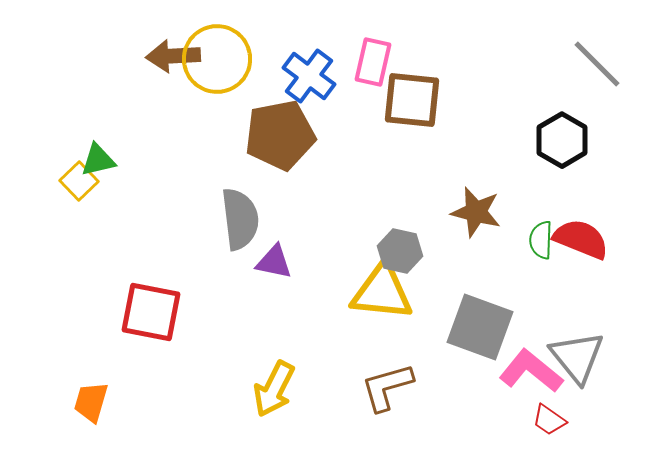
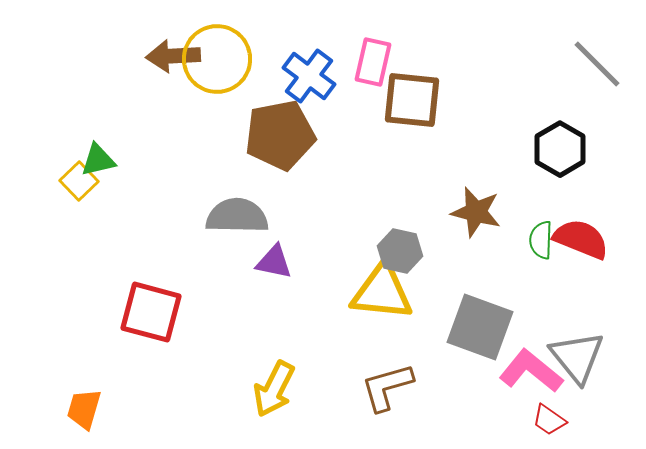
black hexagon: moved 2 px left, 9 px down
gray semicircle: moved 3 px left, 3 px up; rotated 82 degrees counterclockwise
red square: rotated 4 degrees clockwise
orange trapezoid: moved 7 px left, 7 px down
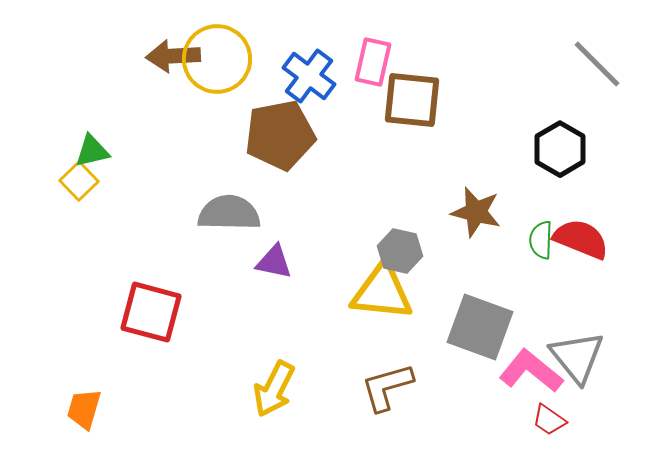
green triangle: moved 6 px left, 9 px up
gray semicircle: moved 8 px left, 3 px up
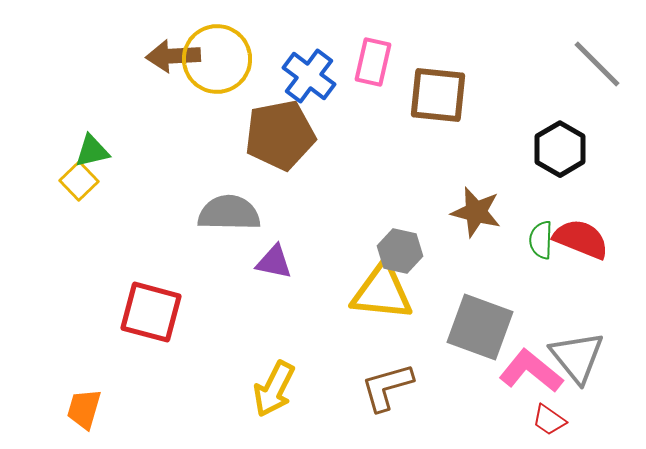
brown square: moved 26 px right, 5 px up
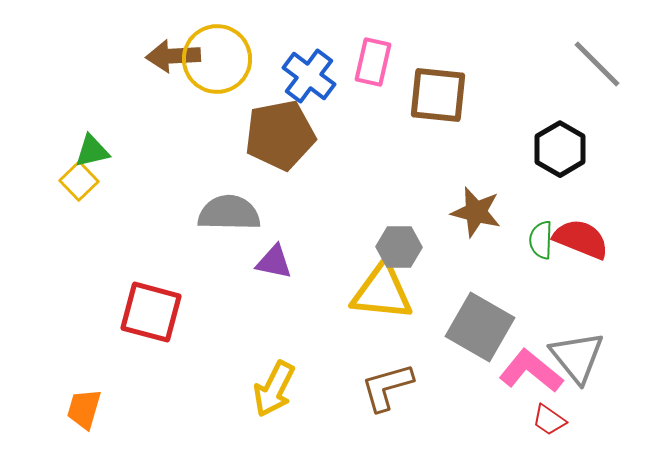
gray hexagon: moved 1 px left, 4 px up; rotated 12 degrees counterclockwise
gray square: rotated 10 degrees clockwise
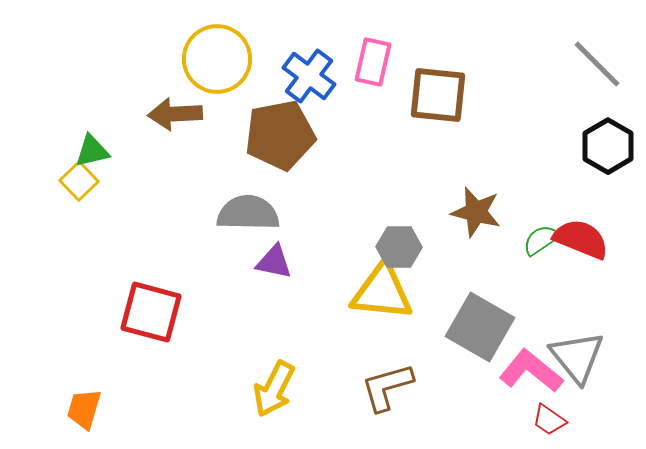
brown arrow: moved 2 px right, 58 px down
black hexagon: moved 48 px right, 3 px up
gray semicircle: moved 19 px right
green semicircle: rotated 54 degrees clockwise
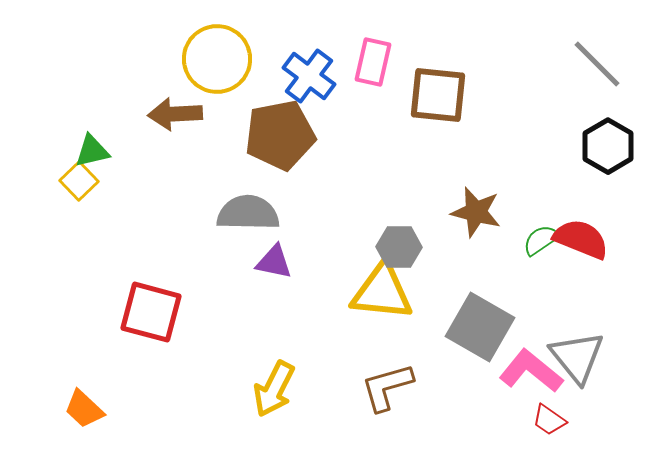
orange trapezoid: rotated 63 degrees counterclockwise
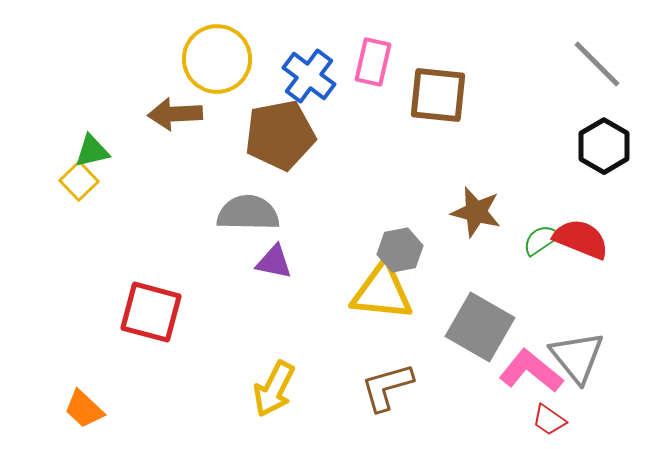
black hexagon: moved 4 px left
gray hexagon: moved 1 px right, 3 px down; rotated 12 degrees counterclockwise
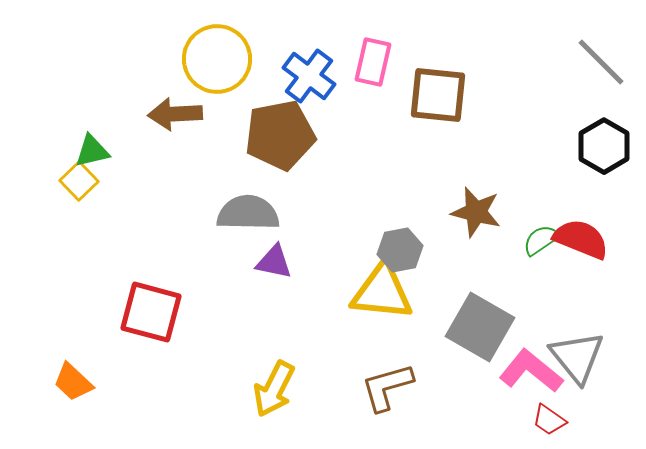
gray line: moved 4 px right, 2 px up
orange trapezoid: moved 11 px left, 27 px up
